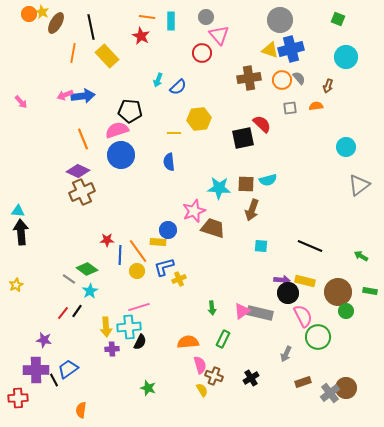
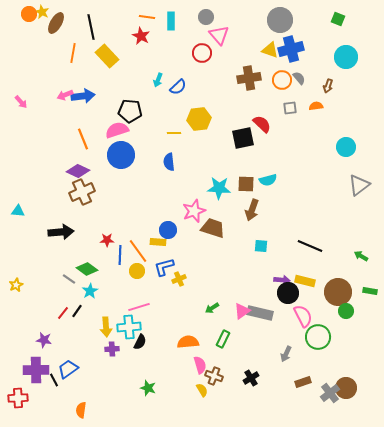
black arrow at (21, 232): moved 40 px right; rotated 90 degrees clockwise
green arrow at (212, 308): rotated 64 degrees clockwise
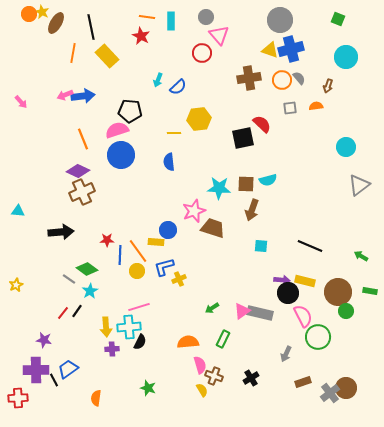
yellow rectangle at (158, 242): moved 2 px left
orange semicircle at (81, 410): moved 15 px right, 12 px up
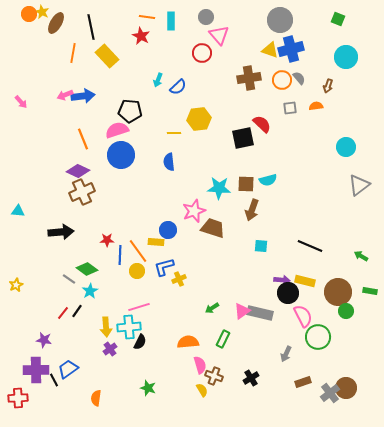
purple cross at (112, 349): moved 2 px left; rotated 32 degrees counterclockwise
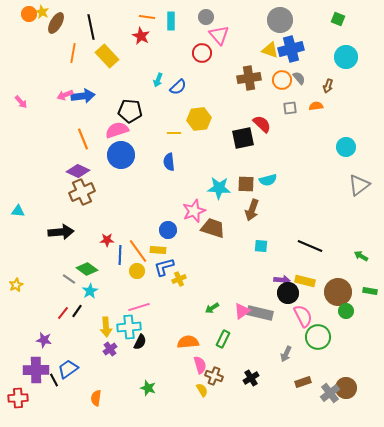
yellow rectangle at (156, 242): moved 2 px right, 8 px down
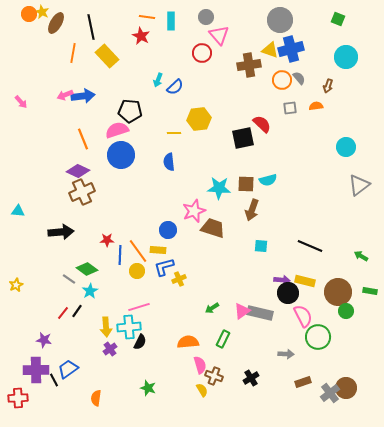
brown cross at (249, 78): moved 13 px up
blue semicircle at (178, 87): moved 3 px left
gray arrow at (286, 354): rotated 112 degrees counterclockwise
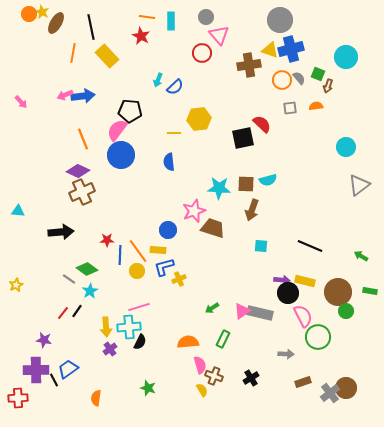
green square at (338, 19): moved 20 px left, 55 px down
pink semicircle at (117, 130): rotated 35 degrees counterclockwise
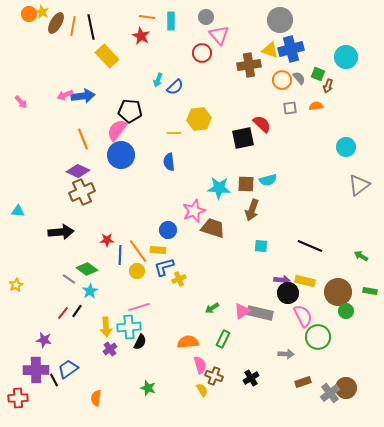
orange line at (73, 53): moved 27 px up
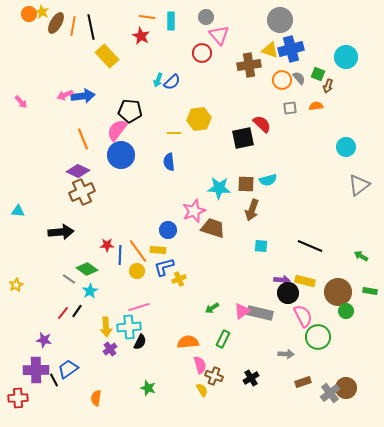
blue semicircle at (175, 87): moved 3 px left, 5 px up
red star at (107, 240): moved 5 px down
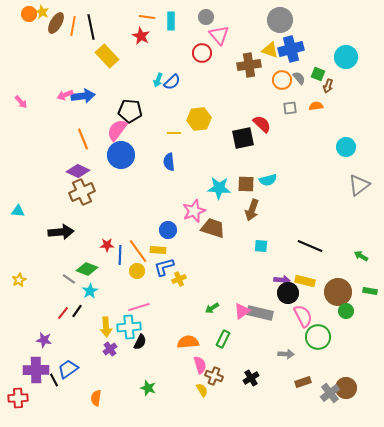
green diamond at (87, 269): rotated 15 degrees counterclockwise
yellow star at (16, 285): moved 3 px right, 5 px up
